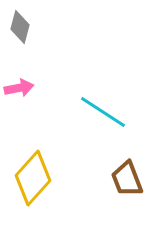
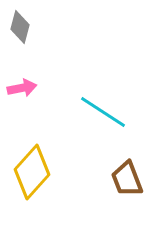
pink arrow: moved 3 px right
yellow diamond: moved 1 px left, 6 px up
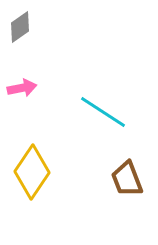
gray diamond: rotated 40 degrees clockwise
yellow diamond: rotated 8 degrees counterclockwise
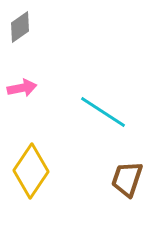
yellow diamond: moved 1 px left, 1 px up
brown trapezoid: rotated 39 degrees clockwise
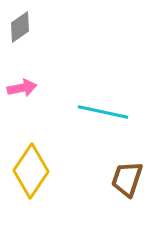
cyan line: rotated 21 degrees counterclockwise
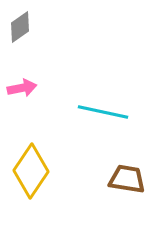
brown trapezoid: rotated 81 degrees clockwise
